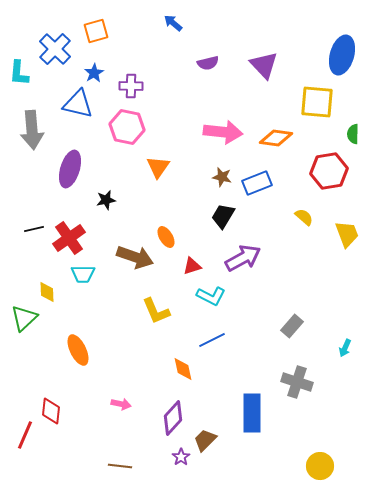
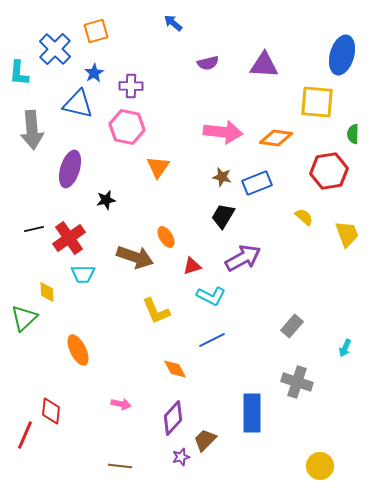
purple triangle at (264, 65): rotated 44 degrees counterclockwise
orange diamond at (183, 369): moved 8 px left; rotated 15 degrees counterclockwise
purple star at (181, 457): rotated 18 degrees clockwise
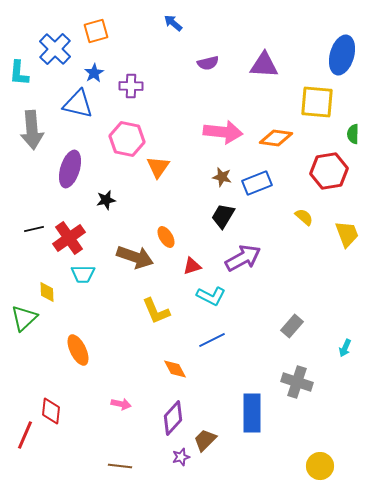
pink hexagon at (127, 127): moved 12 px down
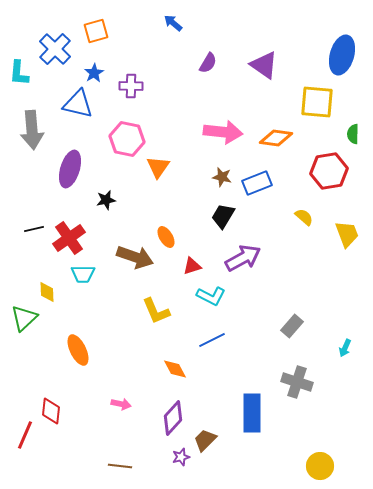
purple semicircle at (208, 63): rotated 45 degrees counterclockwise
purple triangle at (264, 65): rotated 32 degrees clockwise
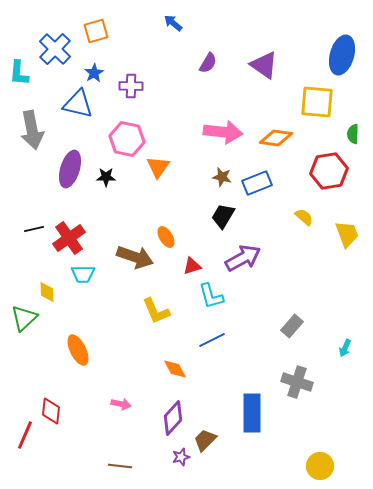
gray arrow at (32, 130): rotated 6 degrees counterclockwise
black star at (106, 200): moved 23 px up; rotated 12 degrees clockwise
cyan L-shape at (211, 296): rotated 48 degrees clockwise
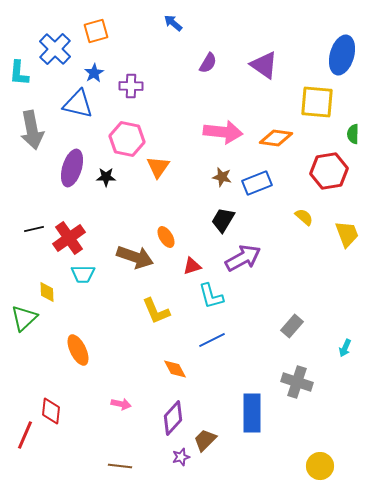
purple ellipse at (70, 169): moved 2 px right, 1 px up
black trapezoid at (223, 216): moved 4 px down
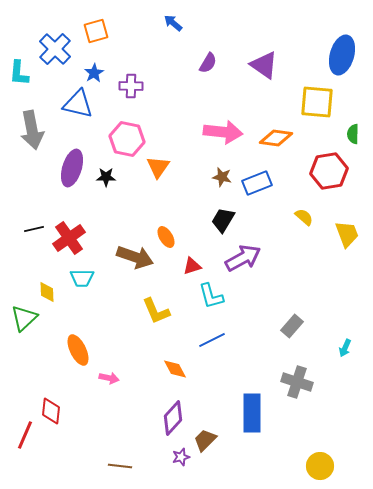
cyan trapezoid at (83, 274): moved 1 px left, 4 px down
pink arrow at (121, 404): moved 12 px left, 26 px up
